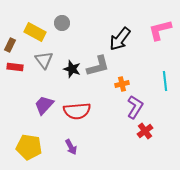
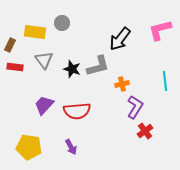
yellow rectangle: rotated 20 degrees counterclockwise
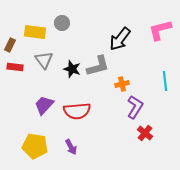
red cross: moved 2 px down; rotated 14 degrees counterclockwise
yellow pentagon: moved 6 px right, 1 px up
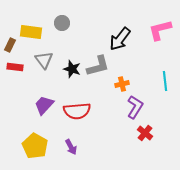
yellow rectangle: moved 4 px left
yellow pentagon: rotated 20 degrees clockwise
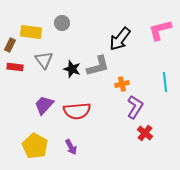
cyan line: moved 1 px down
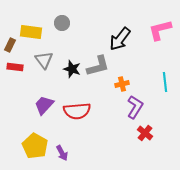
purple arrow: moved 9 px left, 6 px down
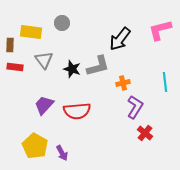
brown rectangle: rotated 24 degrees counterclockwise
orange cross: moved 1 px right, 1 px up
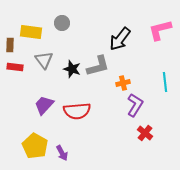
purple L-shape: moved 2 px up
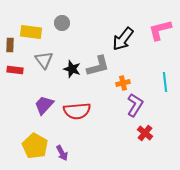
black arrow: moved 3 px right
red rectangle: moved 3 px down
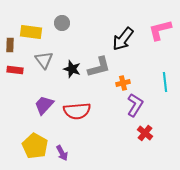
gray L-shape: moved 1 px right, 1 px down
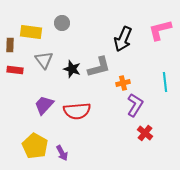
black arrow: rotated 15 degrees counterclockwise
